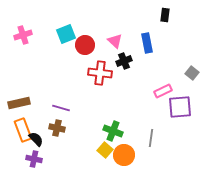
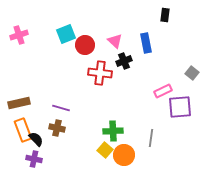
pink cross: moved 4 px left
blue rectangle: moved 1 px left
green cross: rotated 24 degrees counterclockwise
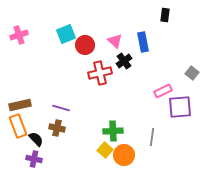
blue rectangle: moved 3 px left, 1 px up
black cross: rotated 14 degrees counterclockwise
red cross: rotated 20 degrees counterclockwise
brown rectangle: moved 1 px right, 2 px down
orange rectangle: moved 5 px left, 4 px up
gray line: moved 1 px right, 1 px up
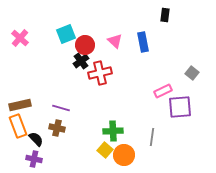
pink cross: moved 1 px right, 3 px down; rotated 30 degrees counterclockwise
black cross: moved 43 px left
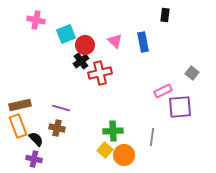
pink cross: moved 16 px right, 18 px up; rotated 30 degrees counterclockwise
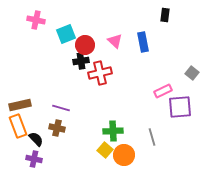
black cross: rotated 28 degrees clockwise
gray line: rotated 24 degrees counterclockwise
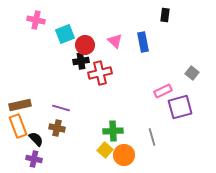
cyan square: moved 1 px left
purple square: rotated 10 degrees counterclockwise
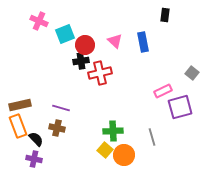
pink cross: moved 3 px right, 1 px down; rotated 12 degrees clockwise
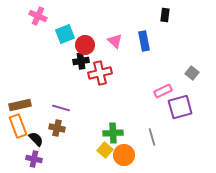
pink cross: moved 1 px left, 5 px up
blue rectangle: moved 1 px right, 1 px up
green cross: moved 2 px down
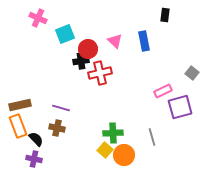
pink cross: moved 2 px down
red circle: moved 3 px right, 4 px down
